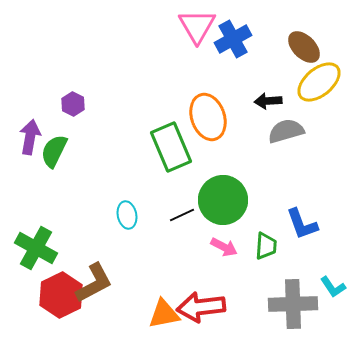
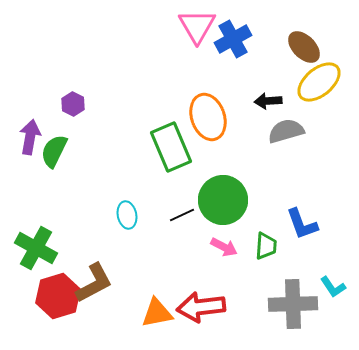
red hexagon: moved 3 px left, 1 px down; rotated 9 degrees clockwise
orange triangle: moved 7 px left, 1 px up
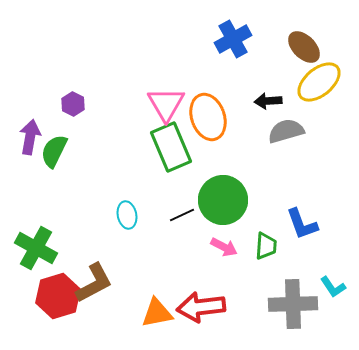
pink triangle: moved 31 px left, 78 px down
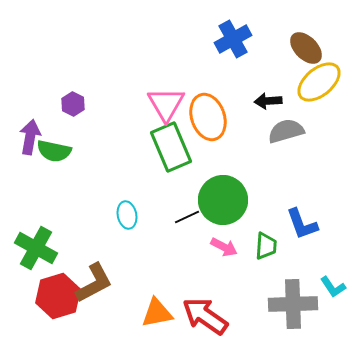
brown ellipse: moved 2 px right, 1 px down
green semicircle: rotated 104 degrees counterclockwise
black line: moved 5 px right, 2 px down
red arrow: moved 4 px right, 9 px down; rotated 42 degrees clockwise
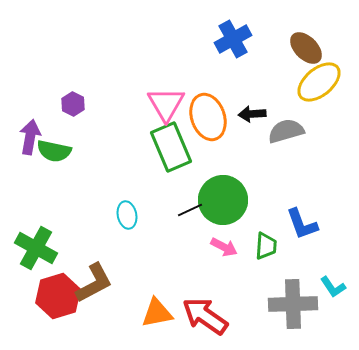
black arrow: moved 16 px left, 13 px down
black line: moved 3 px right, 7 px up
